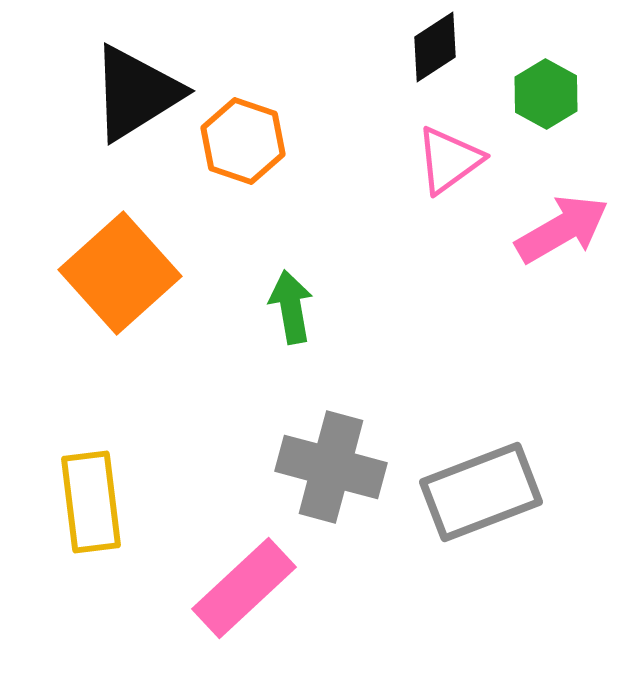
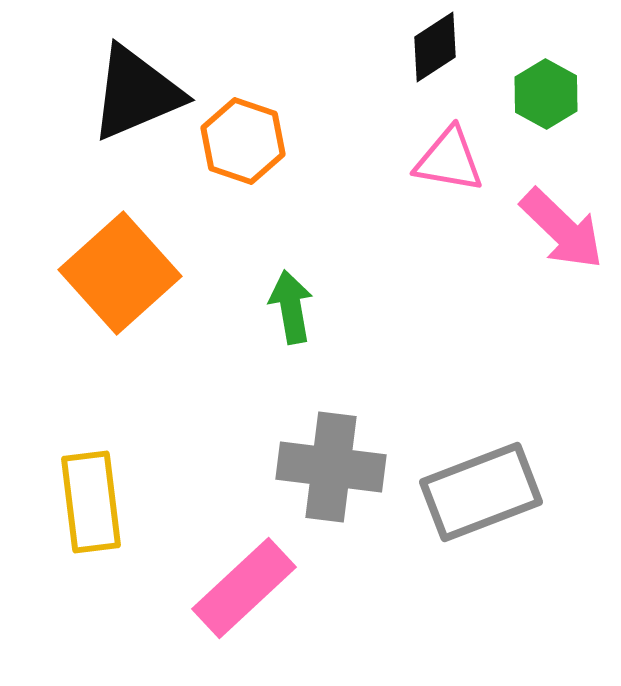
black triangle: rotated 9 degrees clockwise
pink triangle: rotated 46 degrees clockwise
pink arrow: rotated 74 degrees clockwise
gray cross: rotated 8 degrees counterclockwise
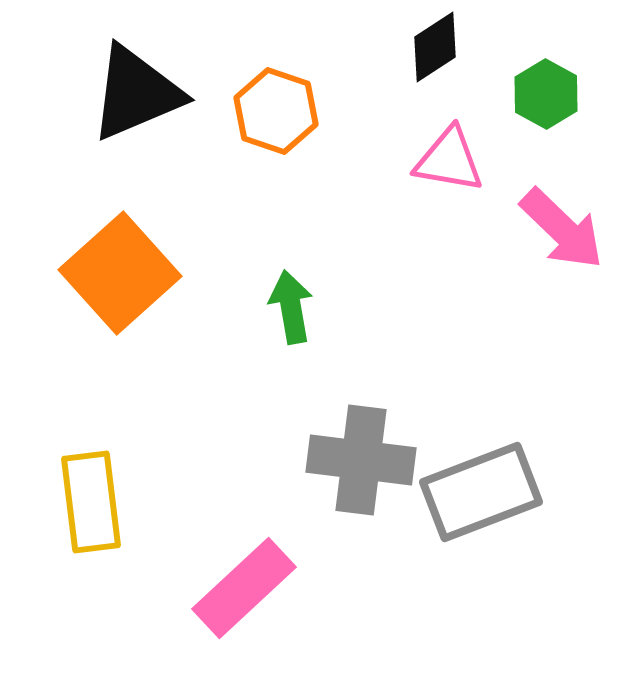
orange hexagon: moved 33 px right, 30 px up
gray cross: moved 30 px right, 7 px up
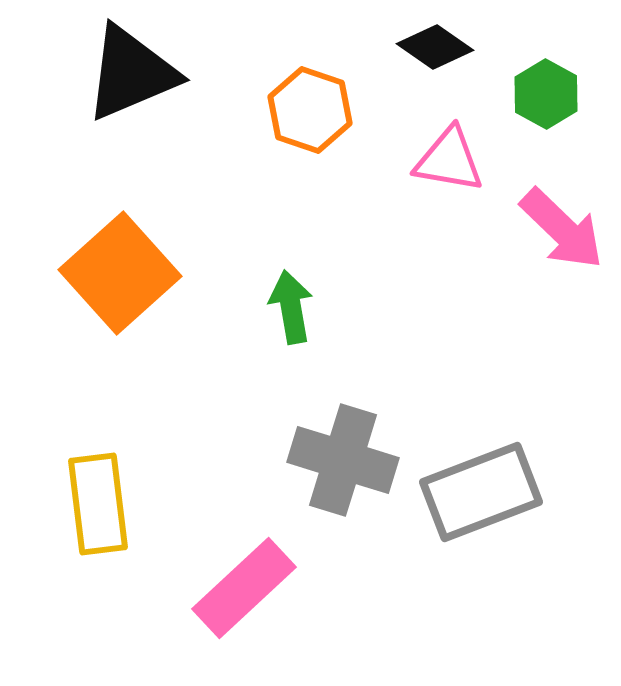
black diamond: rotated 68 degrees clockwise
black triangle: moved 5 px left, 20 px up
orange hexagon: moved 34 px right, 1 px up
gray cross: moved 18 px left; rotated 10 degrees clockwise
yellow rectangle: moved 7 px right, 2 px down
